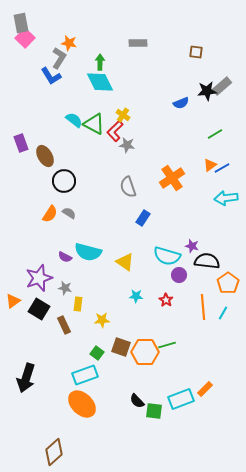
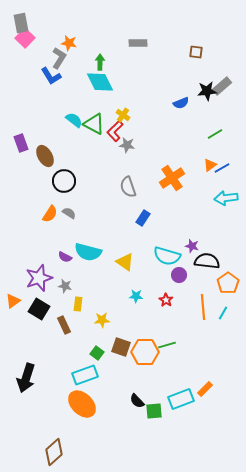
gray star at (65, 288): moved 2 px up
green square at (154, 411): rotated 12 degrees counterclockwise
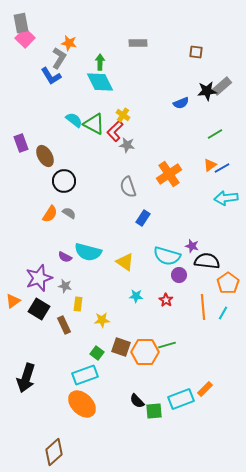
orange cross at (172, 178): moved 3 px left, 4 px up
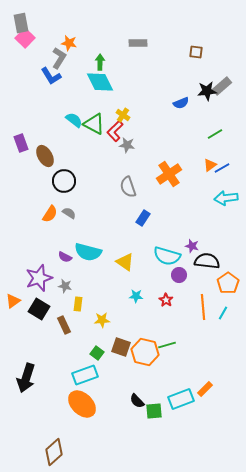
orange hexagon at (145, 352): rotated 12 degrees clockwise
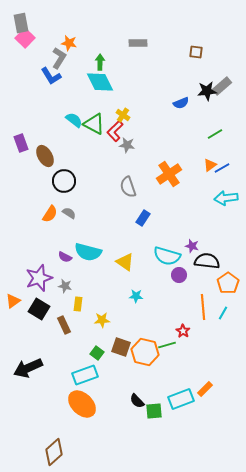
red star at (166, 300): moved 17 px right, 31 px down
black arrow at (26, 378): moved 2 px right, 10 px up; rotated 48 degrees clockwise
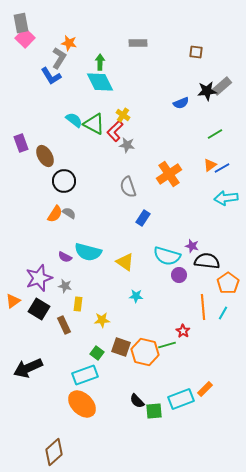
orange semicircle at (50, 214): moved 5 px right
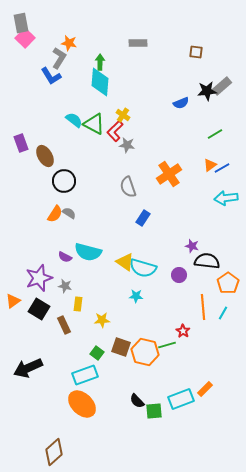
cyan diamond at (100, 82): rotated 32 degrees clockwise
cyan semicircle at (167, 256): moved 24 px left, 12 px down
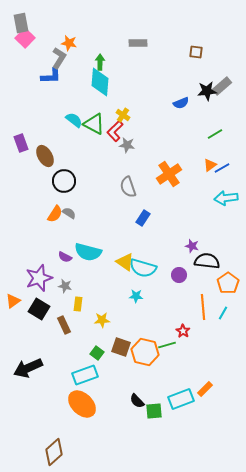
blue L-shape at (51, 76): rotated 60 degrees counterclockwise
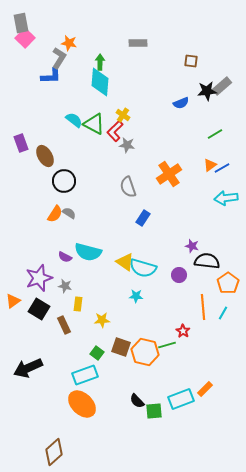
brown square at (196, 52): moved 5 px left, 9 px down
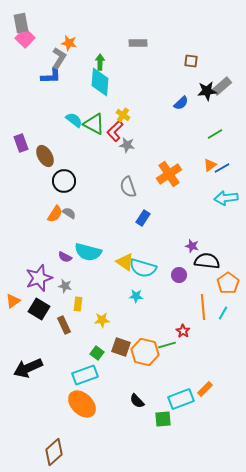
blue semicircle at (181, 103): rotated 21 degrees counterclockwise
green square at (154, 411): moved 9 px right, 8 px down
